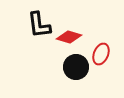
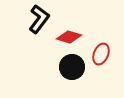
black L-shape: moved 6 px up; rotated 136 degrees counterclockwise
black circle: moved 4 px left
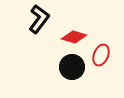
red diamond: moved 5 px right
red ellipse: moved 1 px down
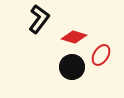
red ellipse: rotated 10 degrees clockwise
